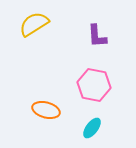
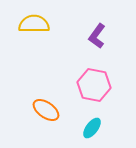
yellow semicircle: rotated 32 degrees clockwise
purple L-shape: rotated 40 degrees clockwise
orange ellipse: rotated 20 degrees clockwise
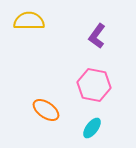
yellow semicircle: moved 5 px left, 3 px up
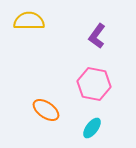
pink hexagon: moved 1 px up
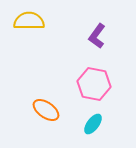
cyan ellipse: moved 1 px right, 4 px up
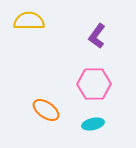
pink hexagon: rotated 12 degrees counterclockwise
cyan ellipse: rotated 40 degrees clockwise
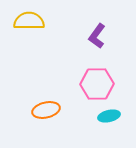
pink hexagon: moved 3 px right
orange ellipse: rotated 48 degrees counterclockwise
cyan ellipse: moved 16 px right, 8 px up
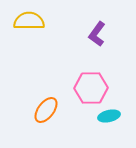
purple L-shape: moved 2 px up
pink hexagon: moved 6 px left, 4 px down
orange ellipse: rotated 40 degrees counterclockwise
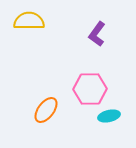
pink hexagon: moved 1 px left, 1 px down
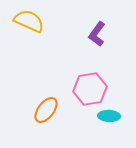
yellow semicircle: rotated 24 degrees clockwise
pink hexagon: rotated 8 degrees counterclockwise
cyan ellipse: rotated 15 degrees clockwise
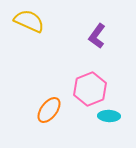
purple L-shape: moved 2 px down
pink hexagon: rotated 12 degrees counterclockwise
orange ellipse: moved 3 px right
